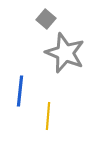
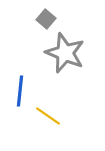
yellow line: rotated 60 degrees counterclockwise
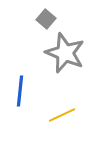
yellow line: moved 14 px right, 1 px up; rotated 60 degrees counterclockwise
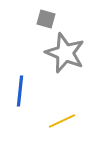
gray square: rotated 24 degrees counterclockwise
yellow line: moved 6 px down
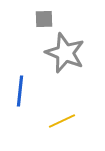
gray square: moved 2 px left; rotated 18 degrees counterclockwise
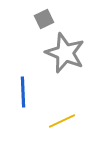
gray square: rotated 24 degrees counterclockwise
blue line: moved 3 px right, 1 px down; rotated 8 degrees counterclockwise
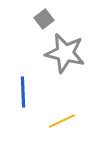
gray square: rotated 12 degrees counterclockwise
gray star: rotated 9 degrees counterclockwise
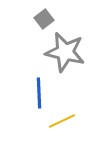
gray star: moved 1 px up
blue line: moved 16 px right, 1 px down
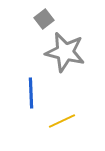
blue line: moved 8 px left
